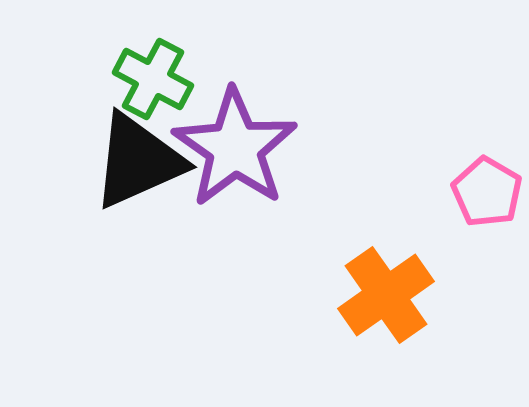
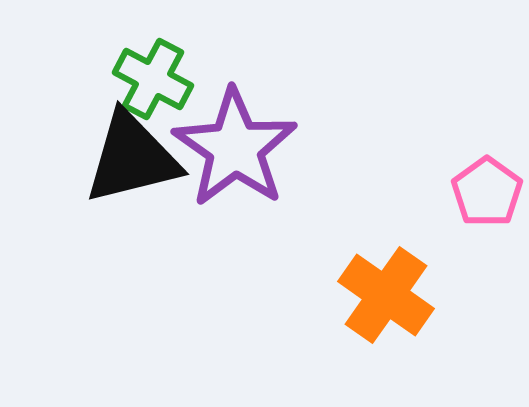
black triangle: moved 6 px left, 3 px up; rotated 10 degrees clockwise
pink pentagon: rotated 6 degrees clockwise
orange cross: rotated 20 degrees counterclockwise
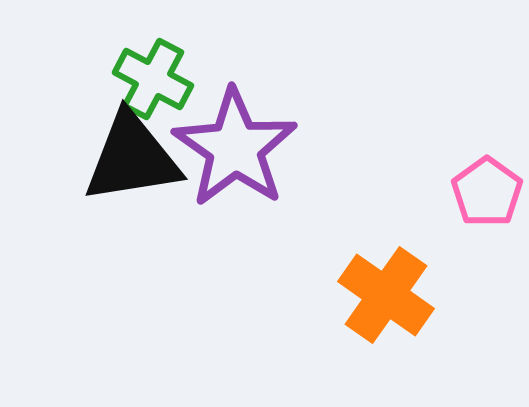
black triangle: rotated 5 degrees clockwise
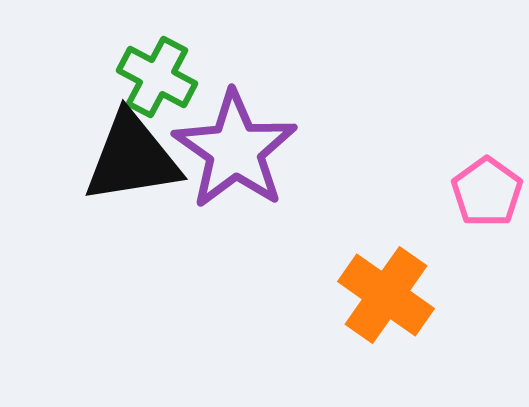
green cross: moved 4 px right, 2 px up
purple star: moved 2 px down
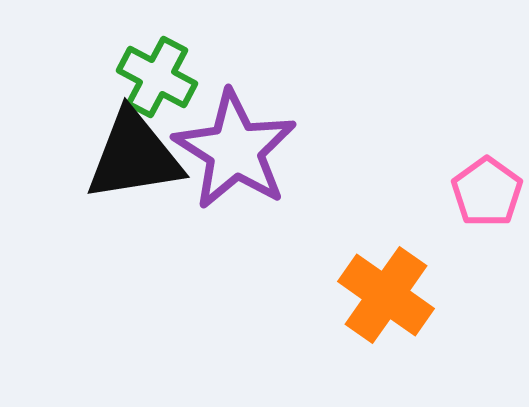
purple star: rotated 3 degrees counterclockwise
black triangle: moved 2 px right, 2 px up
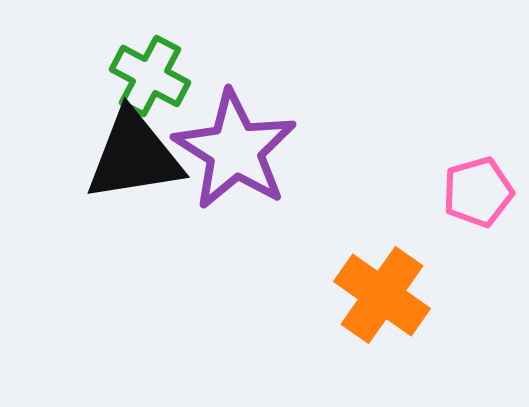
green cross: moved 7 px left, 1 px up
pink pentagon: moved 9 px left; rotated 20 degrees clockwise
orange cross: moved 4 px left
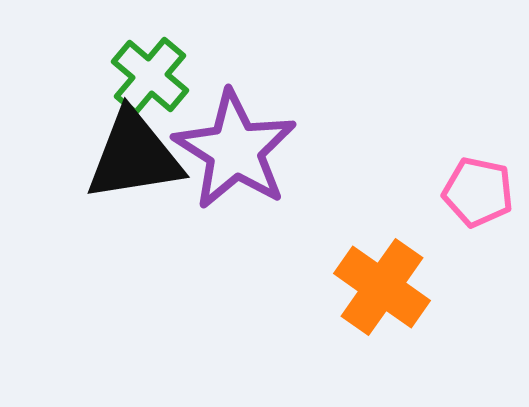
green cross: rotated 12 degrees clockwise
pink pentagon: rotated 28 degrees clockwise
orange cross: moved 8 px up
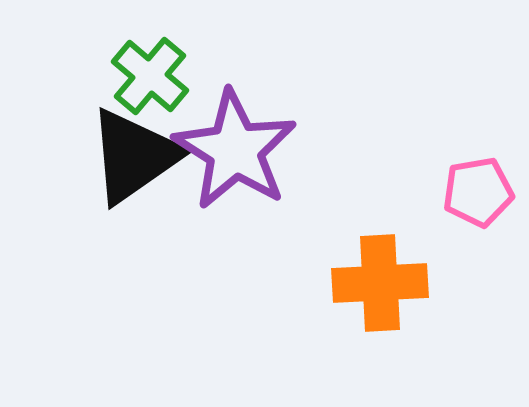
black triangle: rotated 26 degrees counterclockwise
pink pentagon: rotated 22 degrees counterclockwise
orange cross: moved 2 px left, 4 px up; rotated 38 degrees counterclockwise
